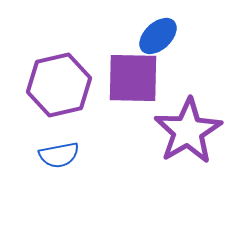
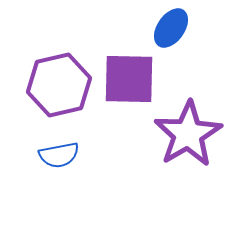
blue ellipse: moved 13 px right, 8 px up; rotated 12 degrees counterclockwise
purple square: moved 4 px left, 1 px down
purple star: moved 3 px down
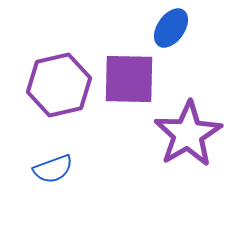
blue semicircle: moved 6 px left, 14 px down; rotated 9 degrees counterclockwise
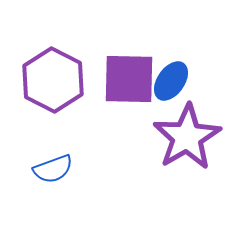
blue ellipse: moved 53 px down
purple hexagon: moved 6 px left, 5 px up; rotated 20 degrees counterclockwise
purple star: moved 1 px left, 3 px down
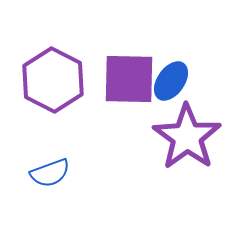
purple star: rotated 6 degrees counterclockwise
blue semicircle: moved 3 px left, 4 px down
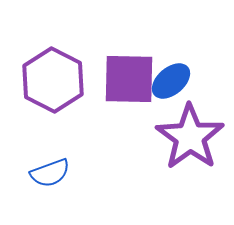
blue ellipse: rotated 15 degrees clockwise
purple star: moved 3 px right
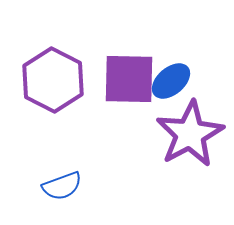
purple star: moved 3 px up; rotated 8 degrees clockwise
blue semicircle: moved 12 px right, 13 px down
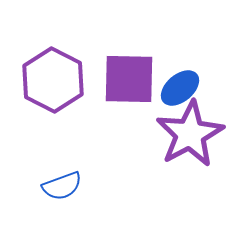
blue ellipse: moved 9 px right, 7 px down
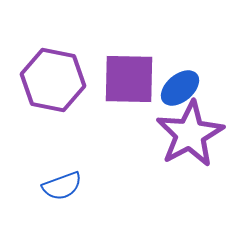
purple hexagon: rotated 16 degrees counterclockwise
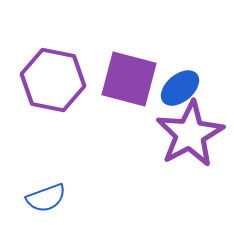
purple square: rotated 14 degrees clockwise
blue semicircle: moved 16 px left, 12 px down
